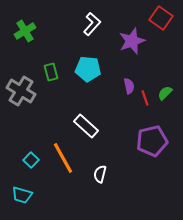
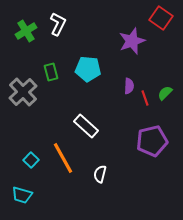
white L-shape: moved 34 px left; rotated 15 degrees counterclockwise
green cross: moved 1 px right
purple semicircle: rotated 14 degrees clockwise
gray cross: moved 2 px right, 1 px down; rotated 16 degrees clockwise
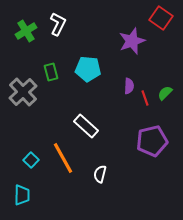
cyan trapezoid: rotated 105 degrees counterclockwise
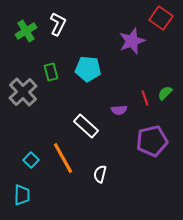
purple semicircle: moved 10 px left, 24 px down; rotated 84 degrees clockwise
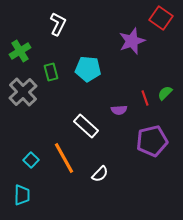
green cross: moved 6 px left, 20 px down
orange line: moved 1 px right
white semicircle: rotated 150 degrees counterclockwise
